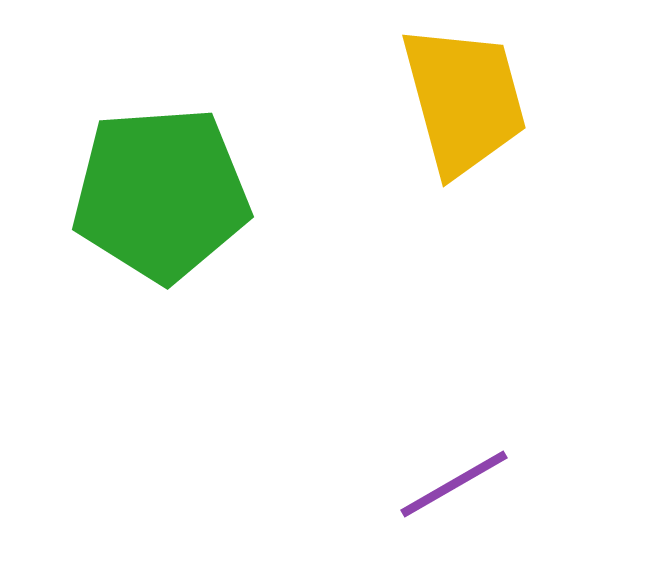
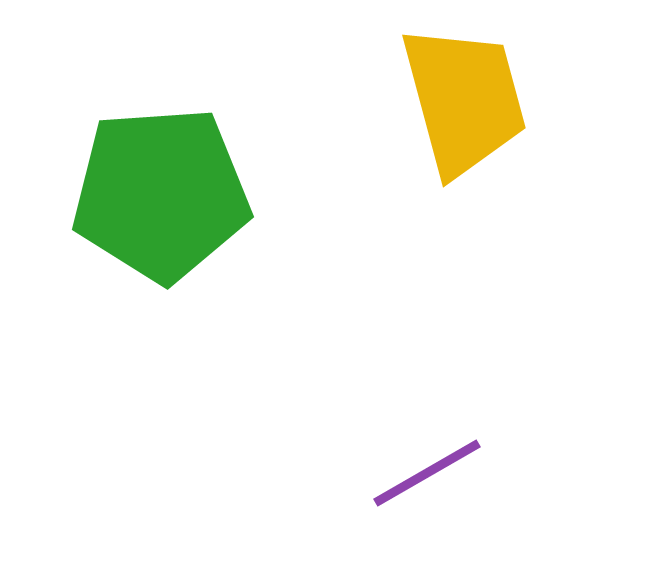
purple line: moved 27 px left, 11 px up
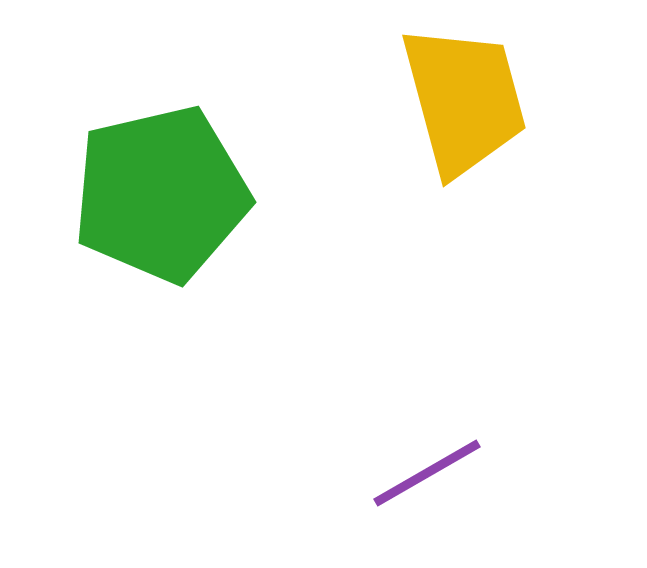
green pentagon: rotated 9 degrees counterclockwise
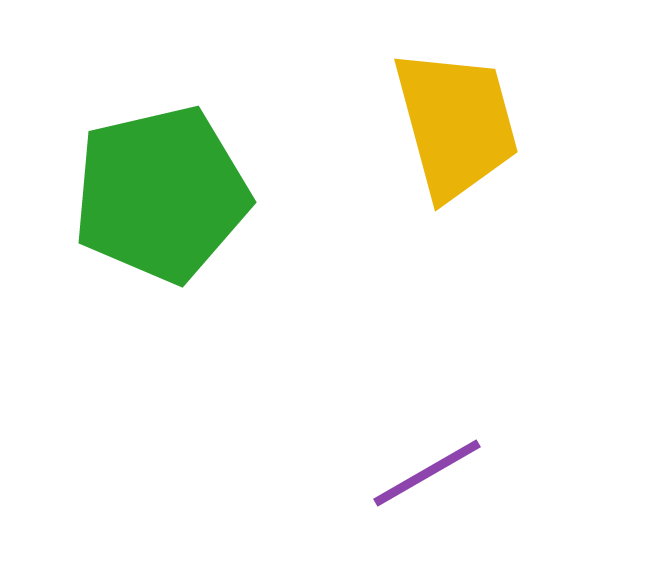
yellow trapezoid: moved 8 px left, 24 px down
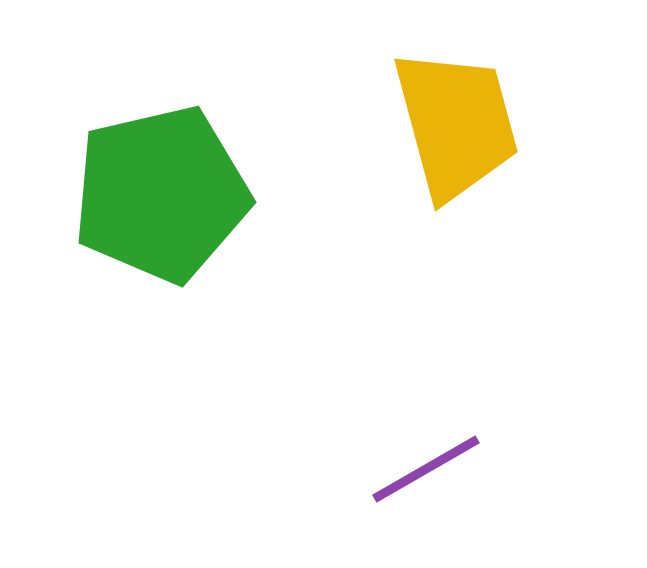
purple line: moved 1 px left, 4 px up
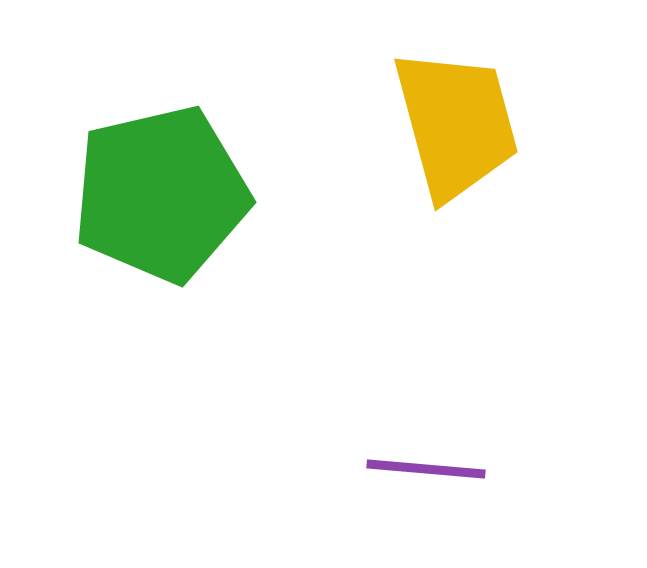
purple line: rotated 35 degrees clockwise
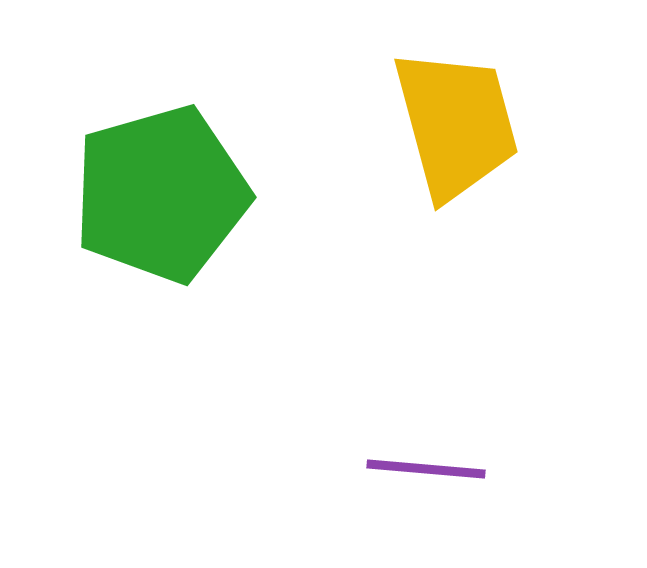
green pentagon: rotated 3 degrees counterclockwise
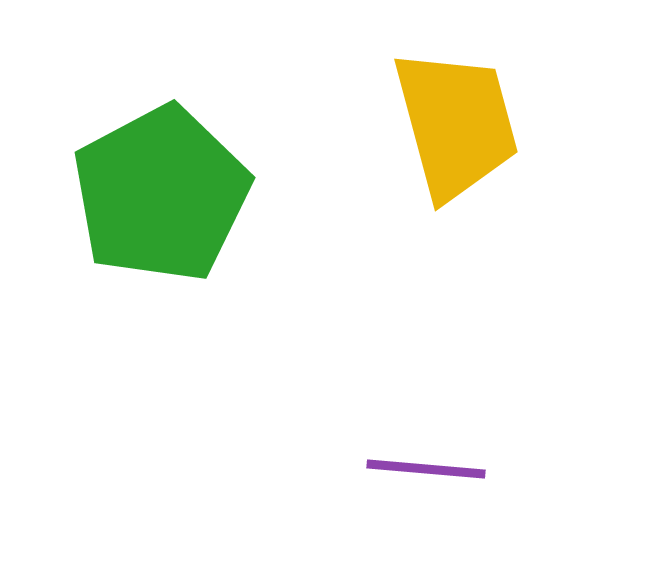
green pentagon: rotated 12 degrees counterclockwise
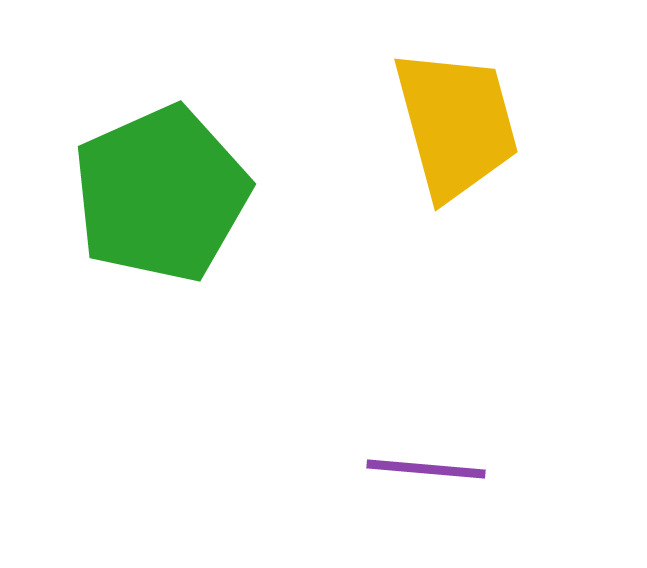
green pentagon: rotated 4 degrees clockwise
